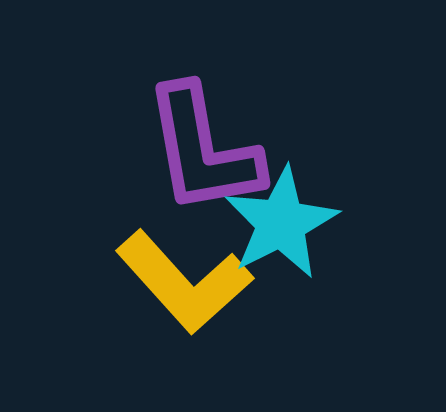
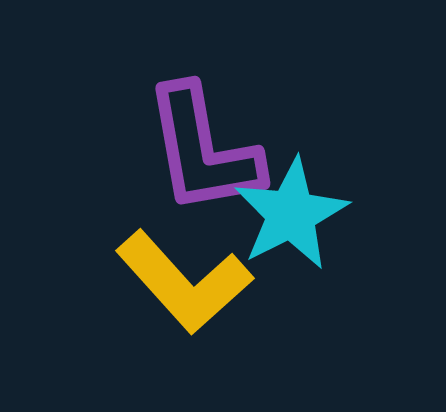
cyan star: moved 10 px right, 9 px up
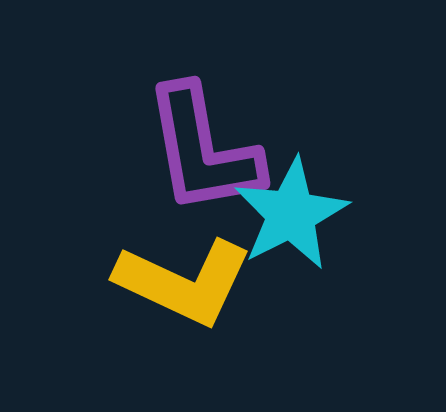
yellow L-shape: rotated 23 degrees counterclockwise
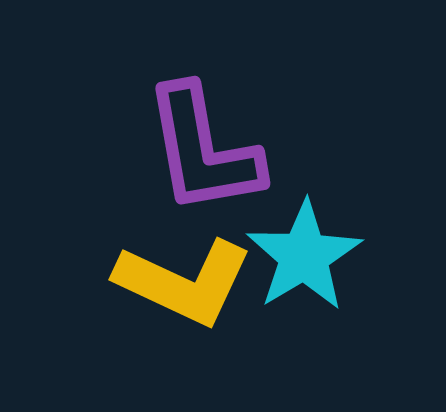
cyan star: moved 13 px right, 42 px down; rotated 4 degrees counterclockwise
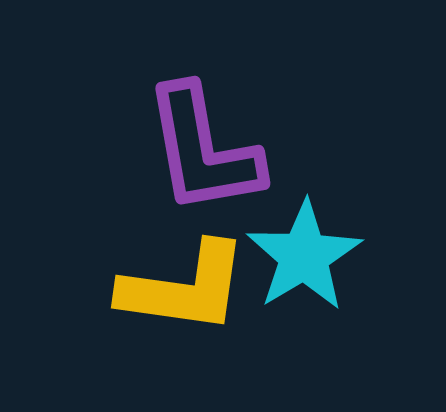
yellow L-shape: moved 6 px down; rotated 17 degrees counterclockwise
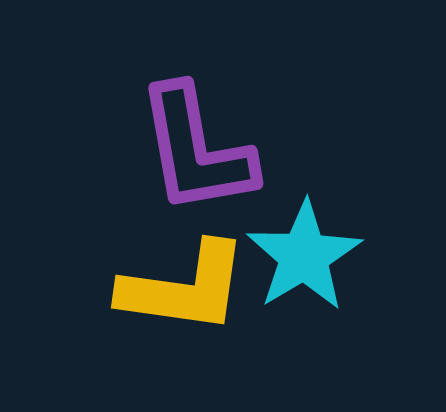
purple L-shape: moved 7 px left
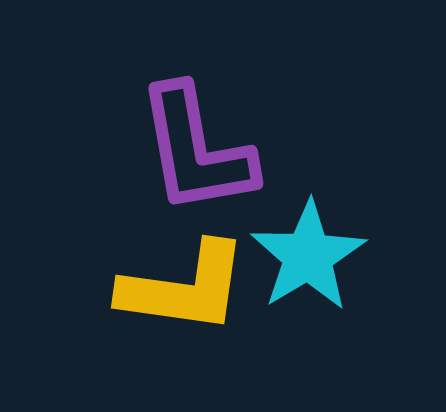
cyan star: moved 4 px right
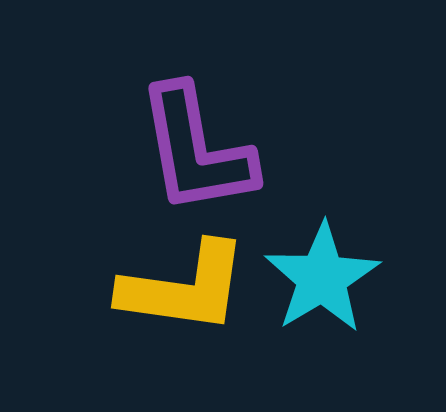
cyan star: moved 14 px right, 22 px down
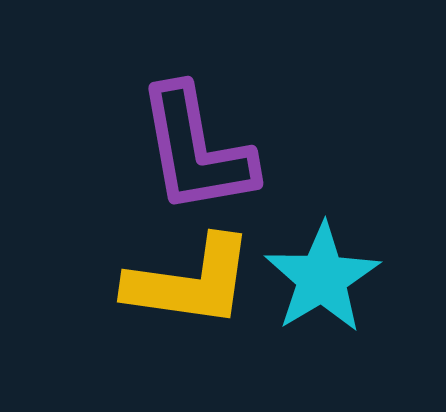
yellow L-shape: moved 6 px right, 6 px up
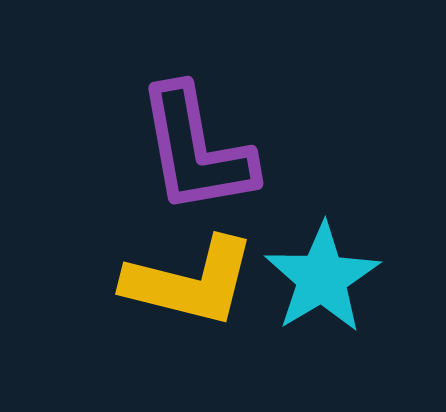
yellow L-shape: rotated 6 degrees clockwise
